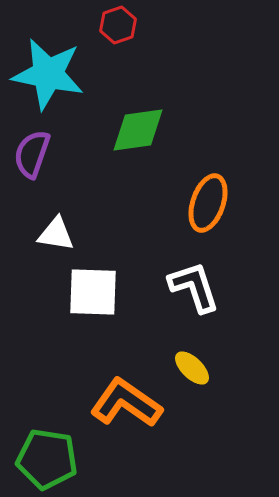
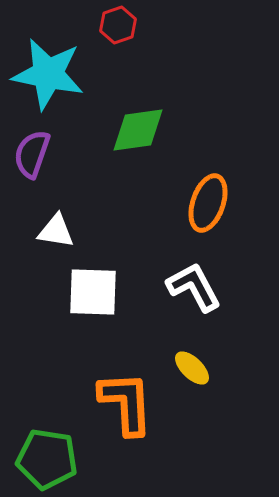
white triangle: moved 3 px up
white L-shape: rotated 10 degrees counterclockwise
orange L-shape: rotated 52 degrees clockwise
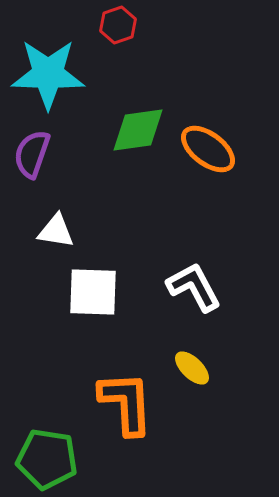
cyan star: rotated 10 degrees counterclockwise
orange ellipse: moved 54 px up; rotated 72 degrees counterclockwise
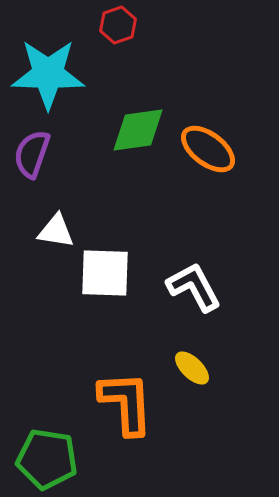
white square: moved 12 px right, 19 px up
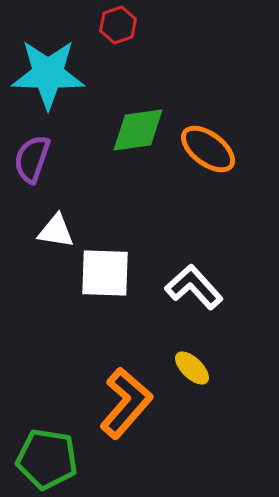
purple semicircle: moved 5 px down
white L-shape: rotated 14 degrees counterclockwise
orange L-shape: rotated 44 degrees clockwise
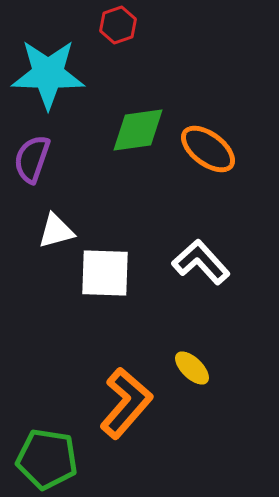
white triangle: rotated 24 degrees counterclockwise
white L-shape: moved 7 px right, 25 px up
